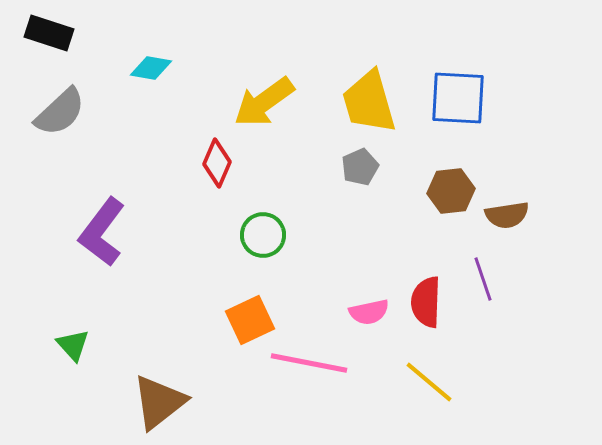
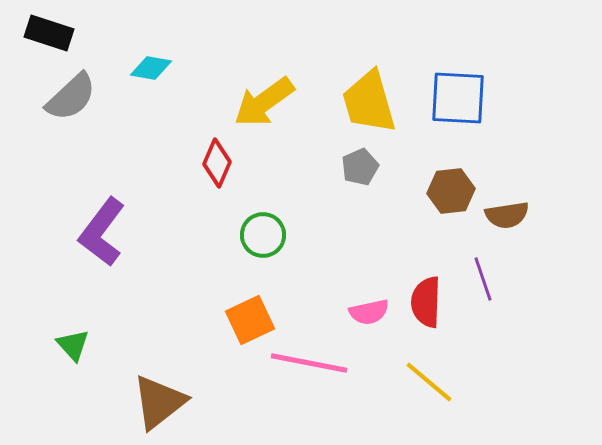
gray semicircle: moved 11 px right, 15 px up
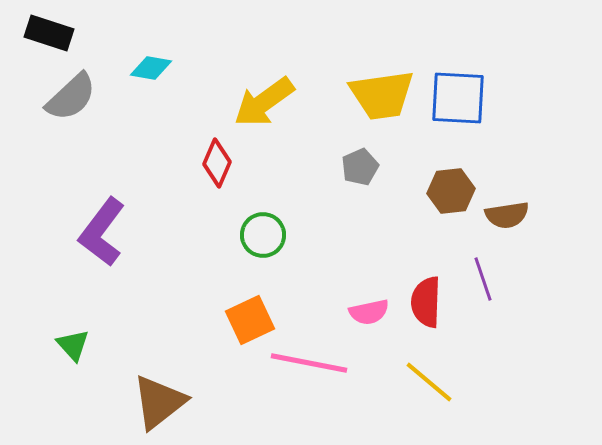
yellow trapezoid: moved 13 px right, 7 px up; rotated 82 degrees counterclockwise
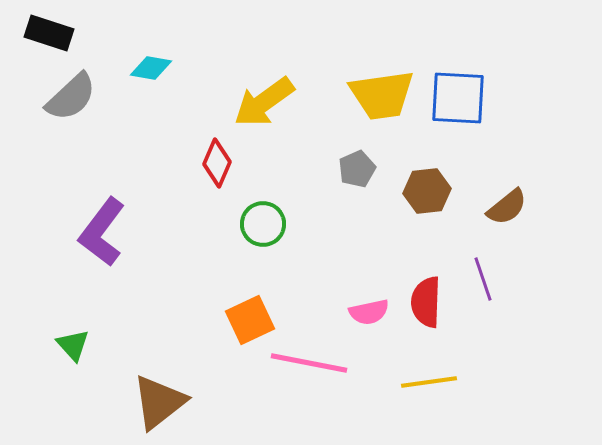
gray pentagon: moved 3 px left, 2 px down
brown hexagon: moved 24 px left
brown semicircle: moved 8 px up; rotated 30 degrees counterclockwise
green circle: moved 11 px up
yellow line: rotated 48 degrees counterclockwise
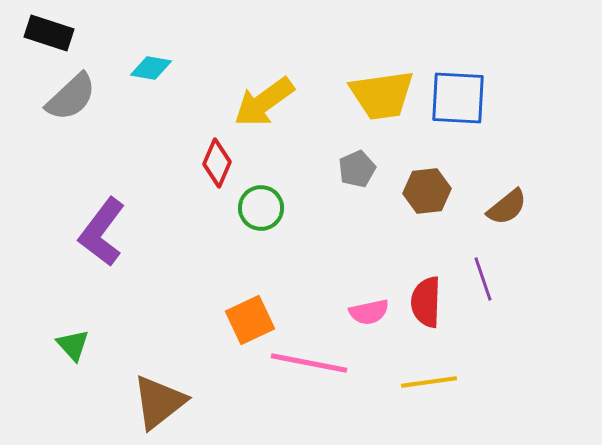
green circle: moved 2 px left, 16 px up
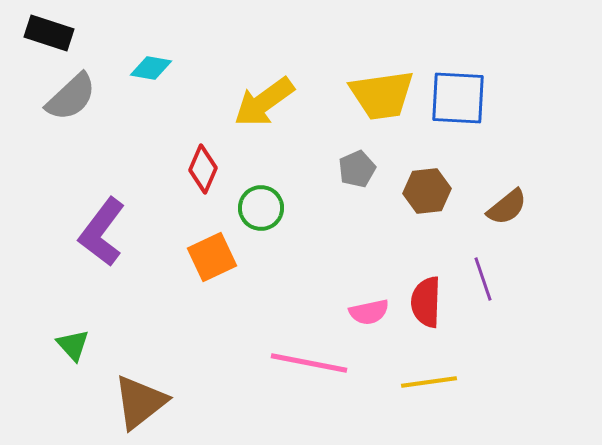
red diamond: moved 14 px left, 6 px down
orange square: moved 38 px left, 63 px up
brown triangle: moved 19 px left
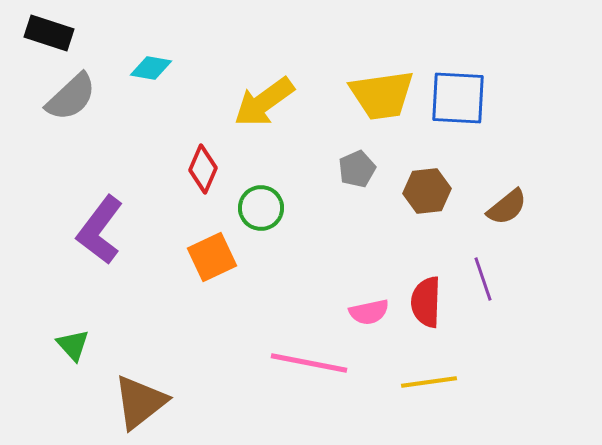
purple L-shape: moved 2 px left, 2 px up
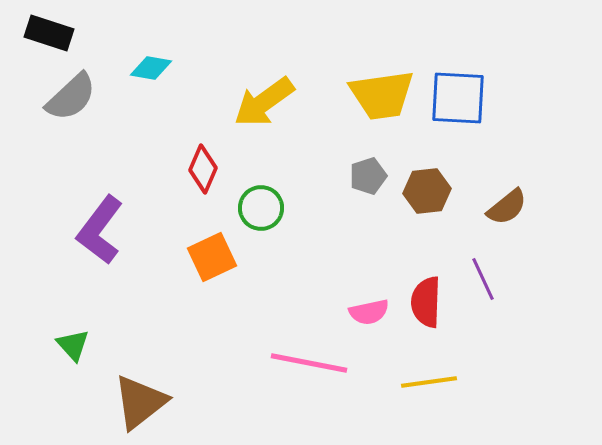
gray pentagon: moved 11 px right, 7 px down; rotated 6 degrees clockwise
purple line: rotated 6 degrees counterclockwise
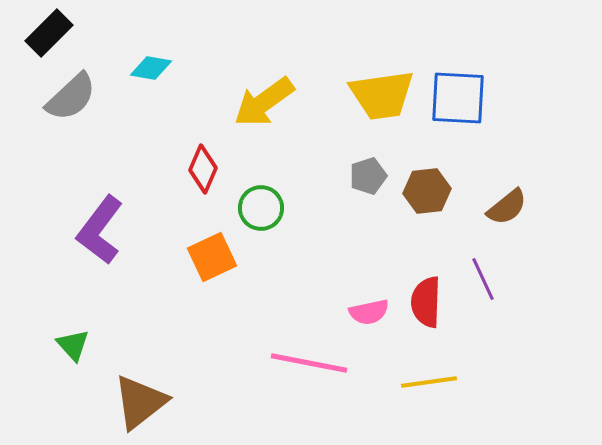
black rectangle: rotated 63 degrees counterclockwise
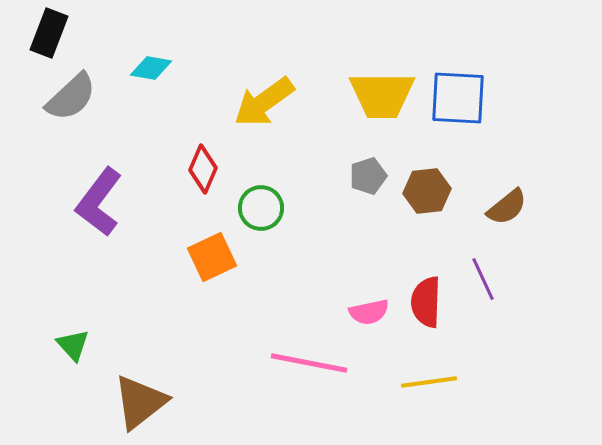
black rectangle: rotated 24 degrees counterclockwise
yellow trapezoid: rotated 8 degrees clockwise
purple L-shape: moved 1 px left, 28 px up
